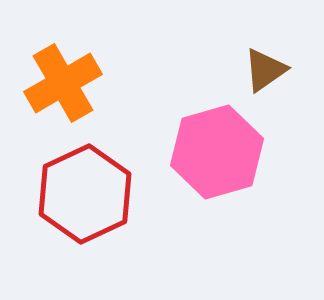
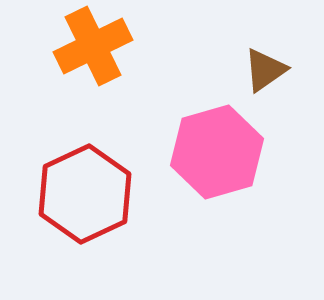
orange cross: moved 30 px right, 37 px up; rotated 4 degrees clockwise
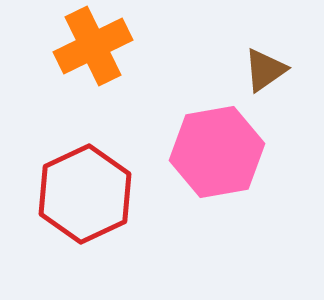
pink hexagon: rotated 6 degrees clockwise
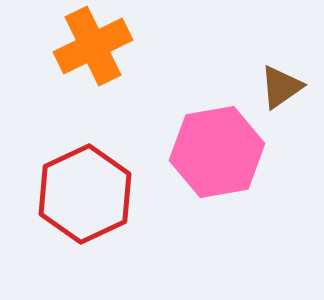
brown triangle: moved 16 px right, 17 px down
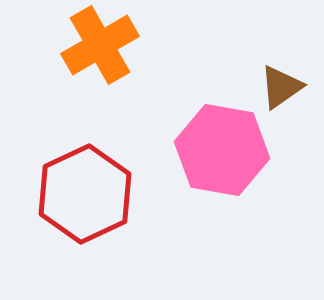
orange cross: moved 7 px right, 1 px up; rotated 4 degrees counterclockwise
pink hexagon: moved 5 px right, 2 px up; rotated 20 degrees clockwise
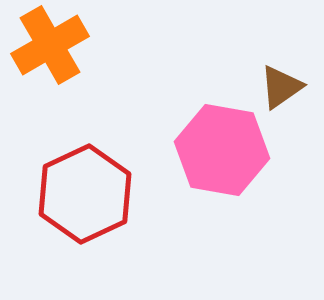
orange cross: moved 50 px left
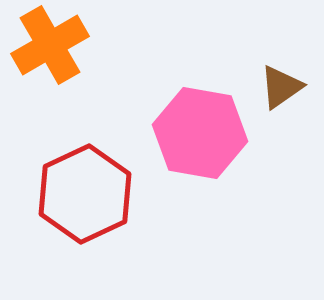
pink hexagon: moved 22 px left, 17 px up
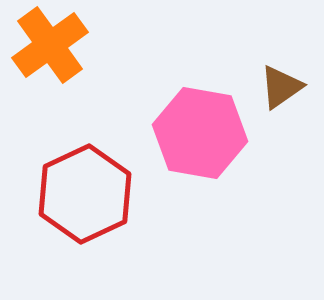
orange cross: rotated 6 degrees counterclockwise
